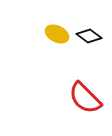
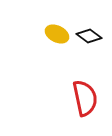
red semicircle: rotated 147 degrees counterclockwise
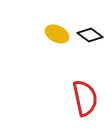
black diamond: moved 1 px right, 1 px up
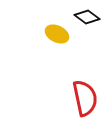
black diamond: moved 3 px left, 18 px up
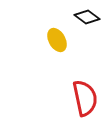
yellow ellipse: moved 6 px down; rotated 35 degrees clockwise
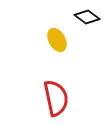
red semicircle: moved 29 px left
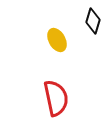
black diamond: moved 6 px right, 4 px down; rotated 70 degrees clockwise
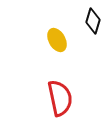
red semicircle: moved 4 px right
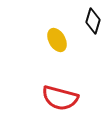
red semicircle: rotated 117 degrees clockwise
